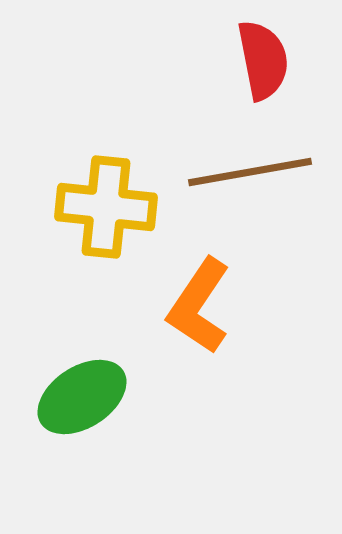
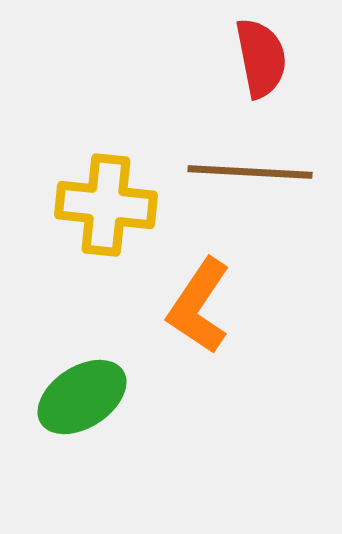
red semicircle: moved 2 px left, 2 px up
brown line: rotated 13 degrees clockwise
yellow cross: moved 2 px up
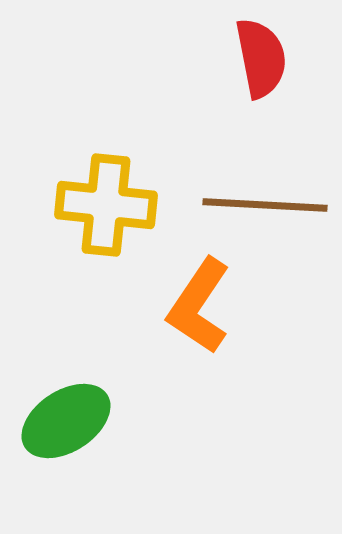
brown line: moved 15 px right, 33 px down
green ellipse: moved 16 px left, 24 px down
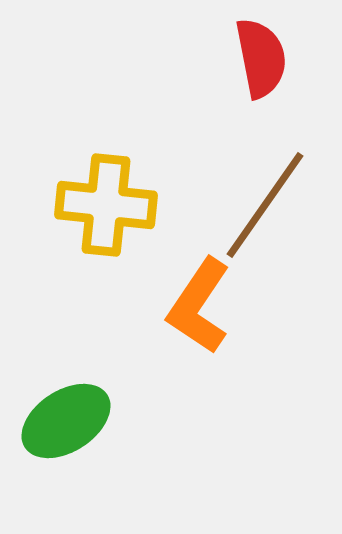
brown line: rotated 58 degrees counterclockwise
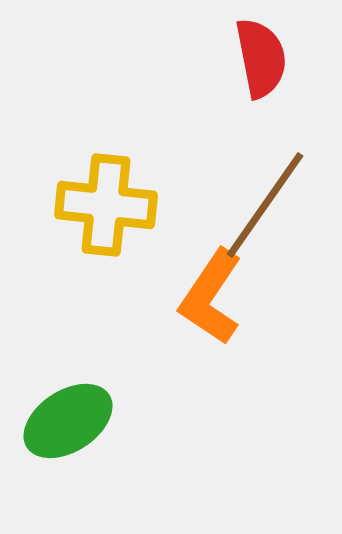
orange L-shape: moved 12 px right, 9 px up
green ellipse: moved 2 px right
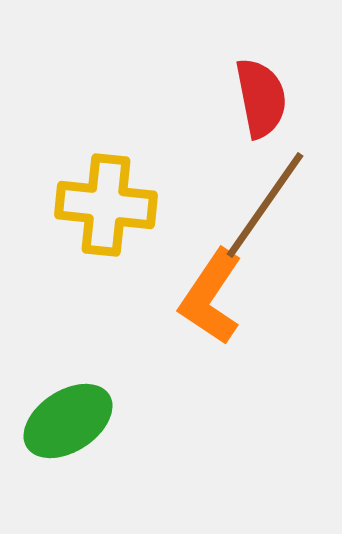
red semicircle: moved 40 px down
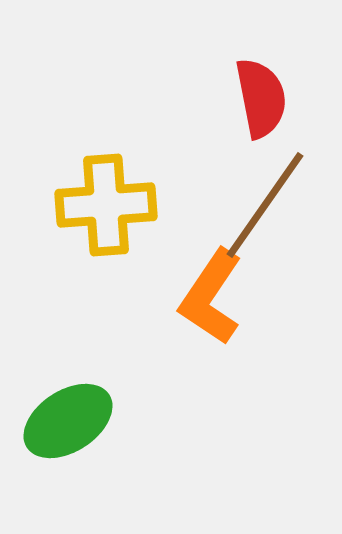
yellow cross: rotated 10 degrees counterclockwise
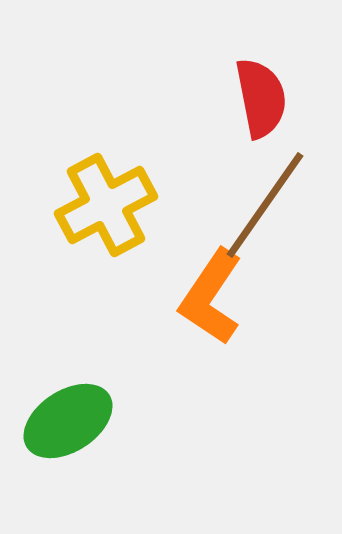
yellow cross: rotated 24 degrees counterclockwise
